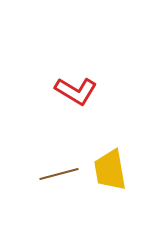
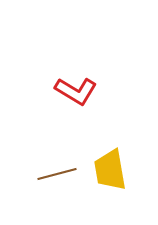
brown line: moved 2 px left
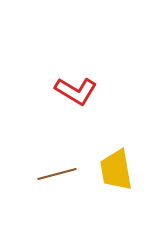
yellow trapezoid: moved 6 px right
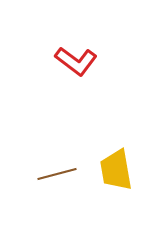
red L-shape: moved 30 px up; rotated 6 degrees clockwise
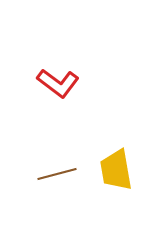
red L-shape: moved 18 px left, 22 px down
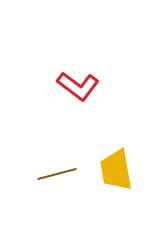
red L-shape: moved 20 px right, 3 px down
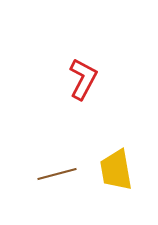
red L-shape: moved 5 px right, 7 px up; rotated 99 degrees counterclockwise
